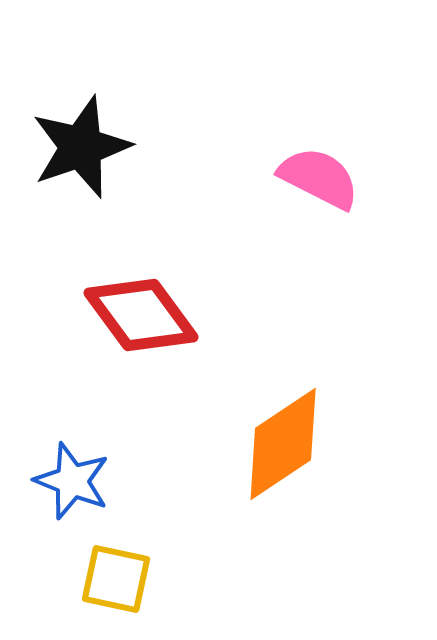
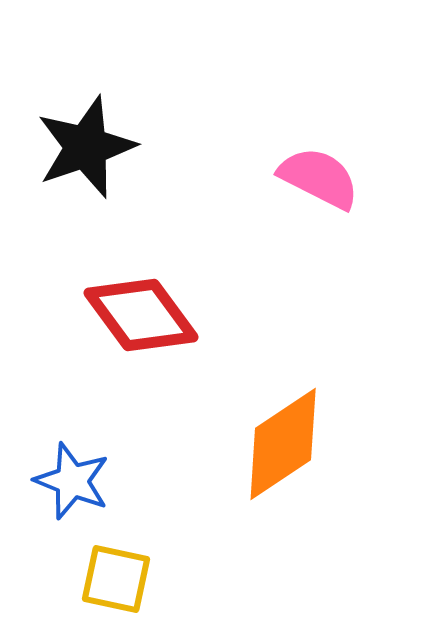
black star: moved 5 px right
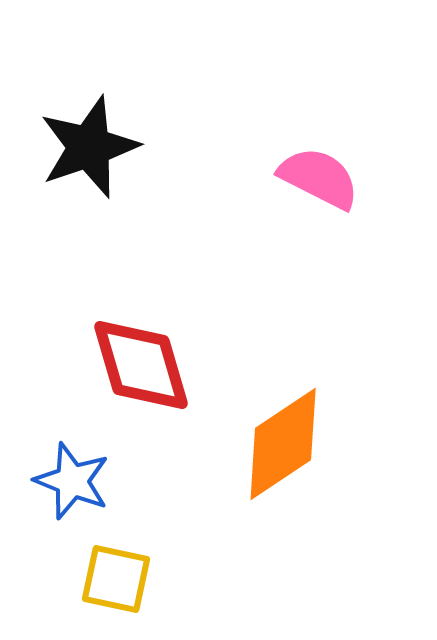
black star: moved 3 px right
red diamond: moved 50 px down; rotated 20 degrees clockwise
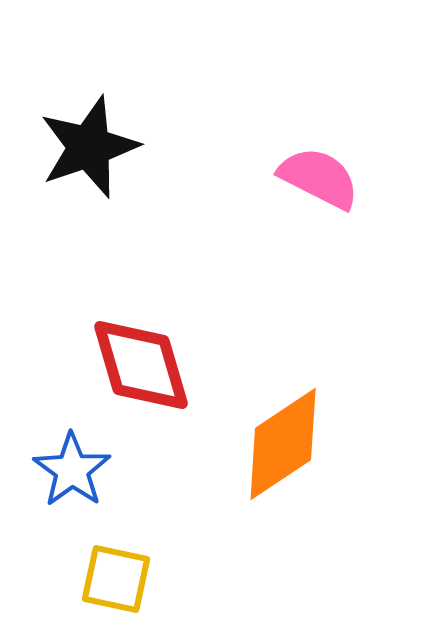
blue star: moved 11 px up; rotated 14 degrees clockwise
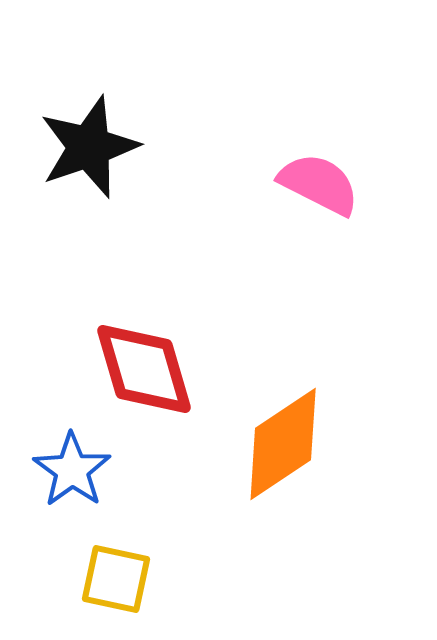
pink semicircle: moved 6 px down
red diamond: moved 3 px right, 4 px down
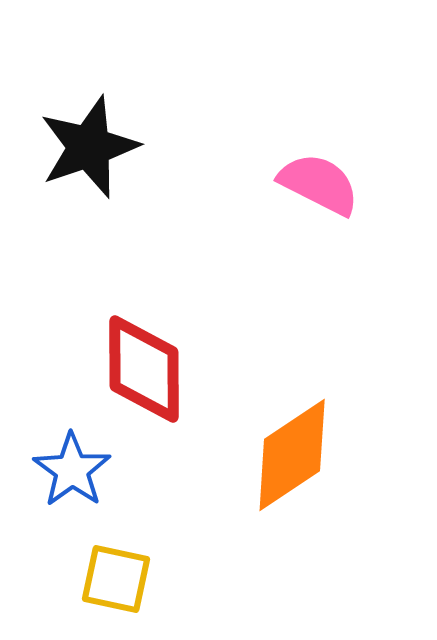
red diamond: rotated 16 degrees clockwise
orange diamond: moved 9 px right, 11 px down
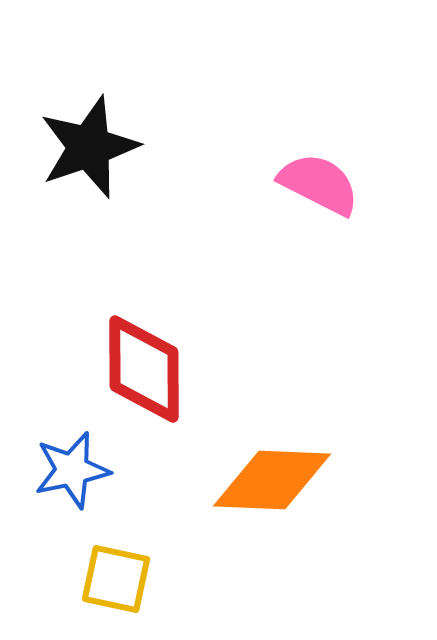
orange diamond: moved 20 px left, 25 px down; rotated 36 degrees clockwise
blue star: rotated 24 degrees clockwise
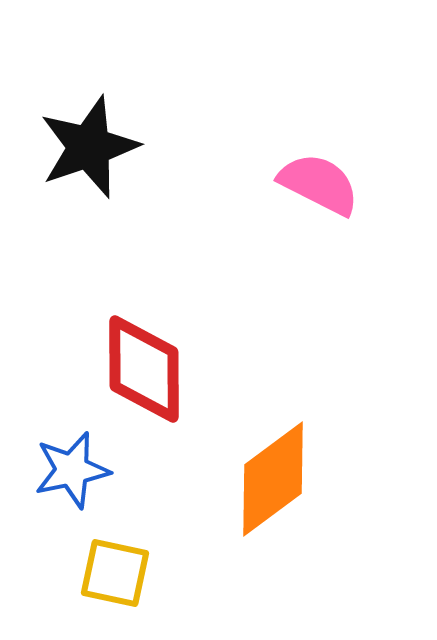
orange diamond: moved 1 px right, 1 px up; rotated 39 degrees counterclockwise
yellow square: moved 1 px left, 6 px up
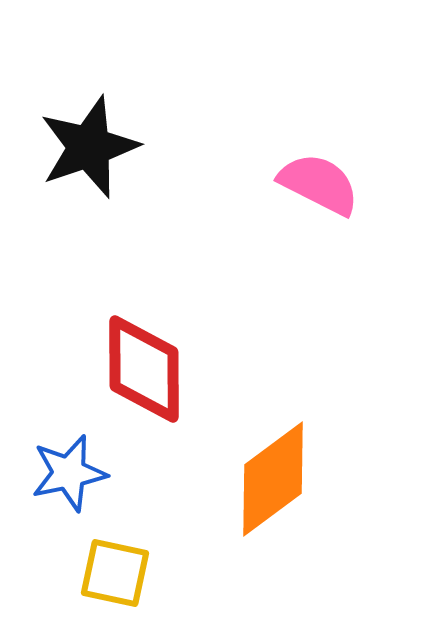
blue star: moved 3 px left, 3 px down
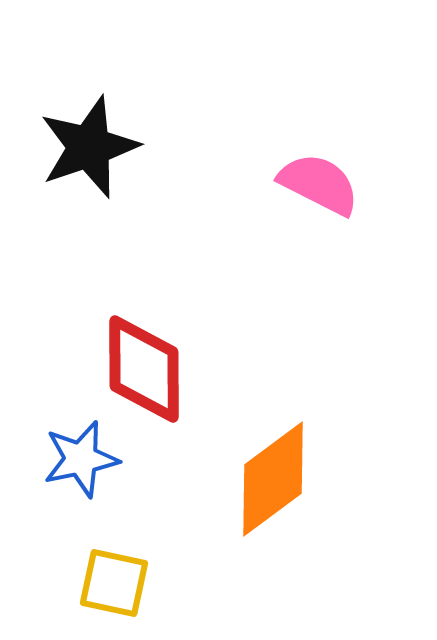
blue star: moved 12 px right, 14 px up
yellow square: moved 1 px left, 10 px down
